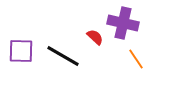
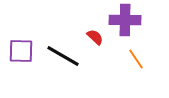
purple cross: moved 2 px right, 3 px up; rotated 12 degrees counterclockwise
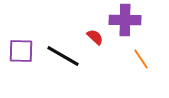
orange line: moved 5 px right
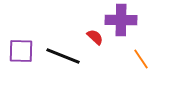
purple cross: moved 4 px left
black line: rotated 8 degrees counterclockwise
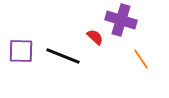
purple cross: rotated 16 degrees clockwise
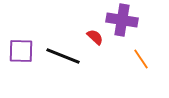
purple cross: moved 1 px right; rotated 8 degrees counterclockwise
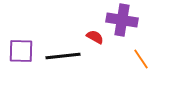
red semicircle: rotated 12 degrees counterclockwise
black line: rotated 28 degrees counterclockwise
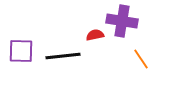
purple cross: moved 1 px down
red semicircle: moved 2 px up; rotated 42 degrees counterclockwise
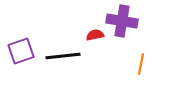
purple square: rotated 20 degrees counterclockwise
orange line: moved 5 px down; rotated 45 degrees clockwise
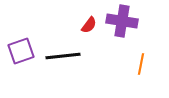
red semicircle: moved 6 px left, 10 px up; rotated 138 degrees clockwise
